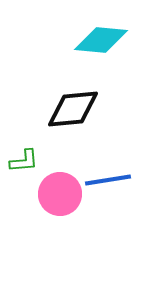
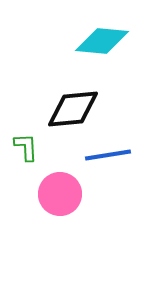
cyan diamond: moved 1 px right, 1 px down
green L-shape: moved 2 px right, 14 px up; rotated 88 degrees counterclockwise
blue line: moved 25 px up
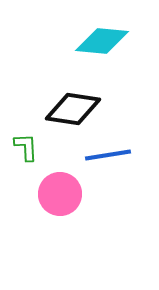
black diamond: rotated 14 degrees clockwise
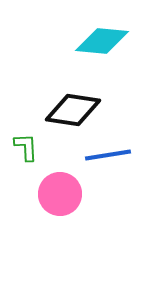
black diamond: moved 1 px down
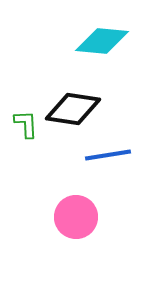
black diamond: moved 1 px up
green L-shape: moved 23 px up
pink circle: moved 16 px right, 23 px down
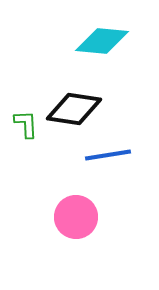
black diamond: moved 1 px right
